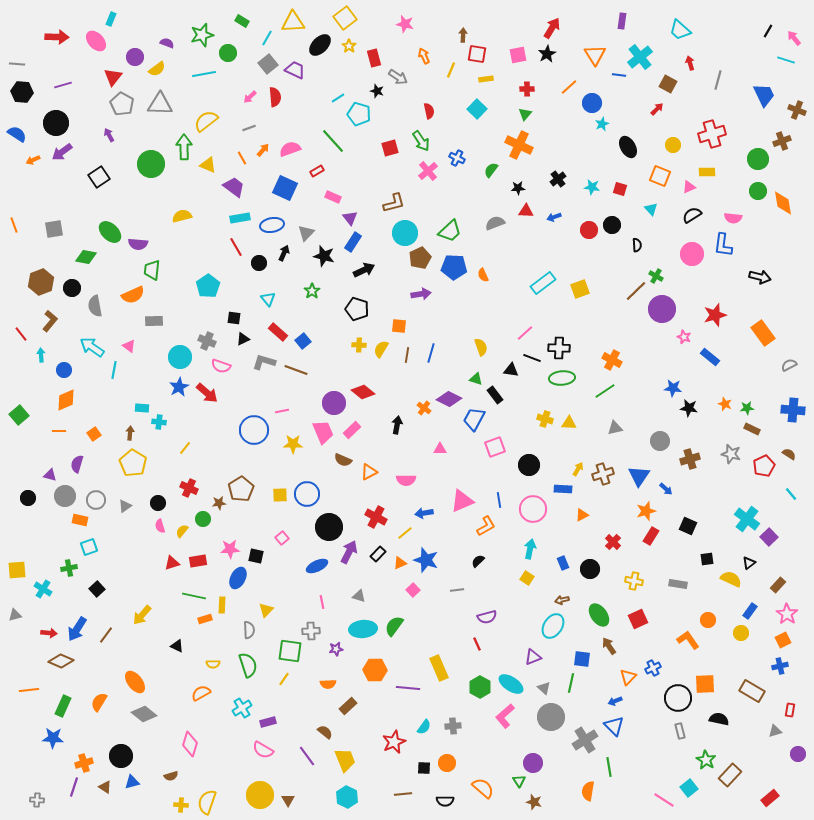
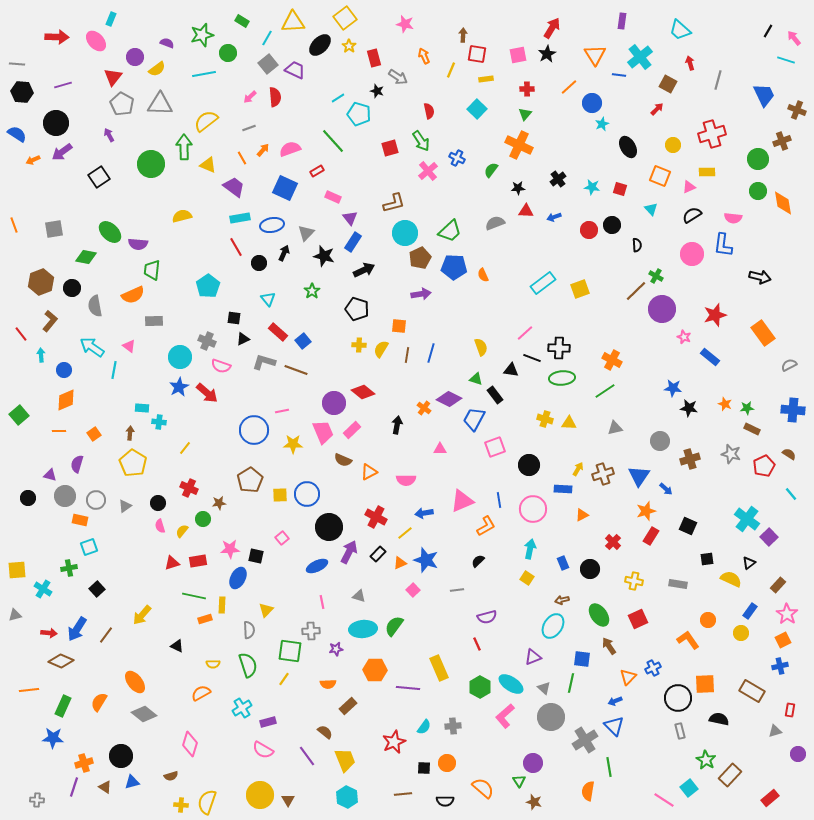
brown pentagon at (241, 489): moved 9 px right, 9 px up
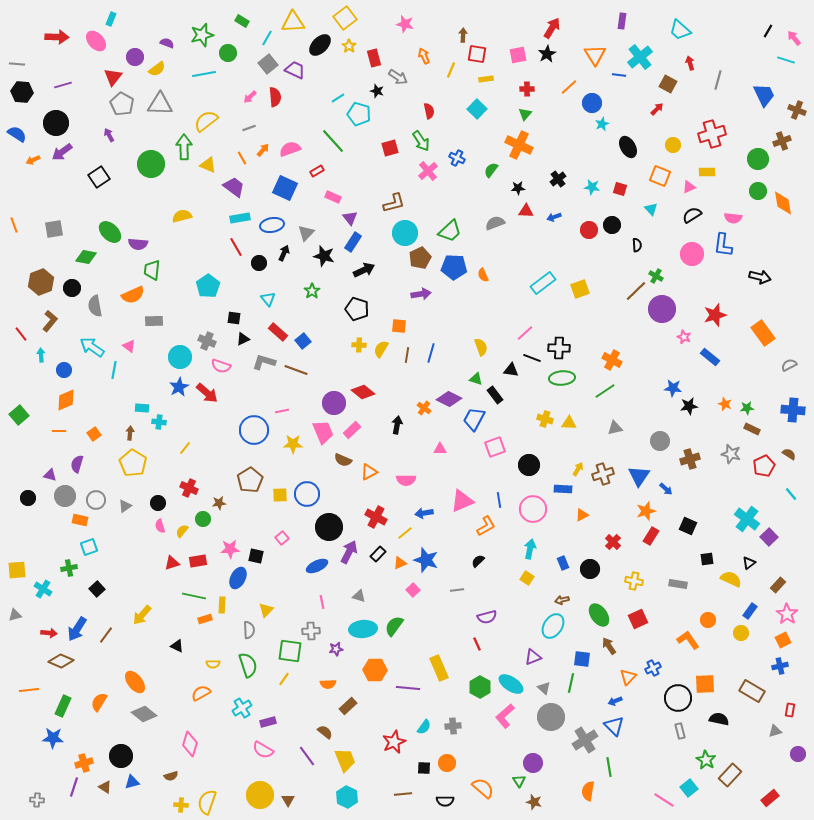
black star at (689, 408): moved 2 px up; rotated 18 degrees counterclockwise
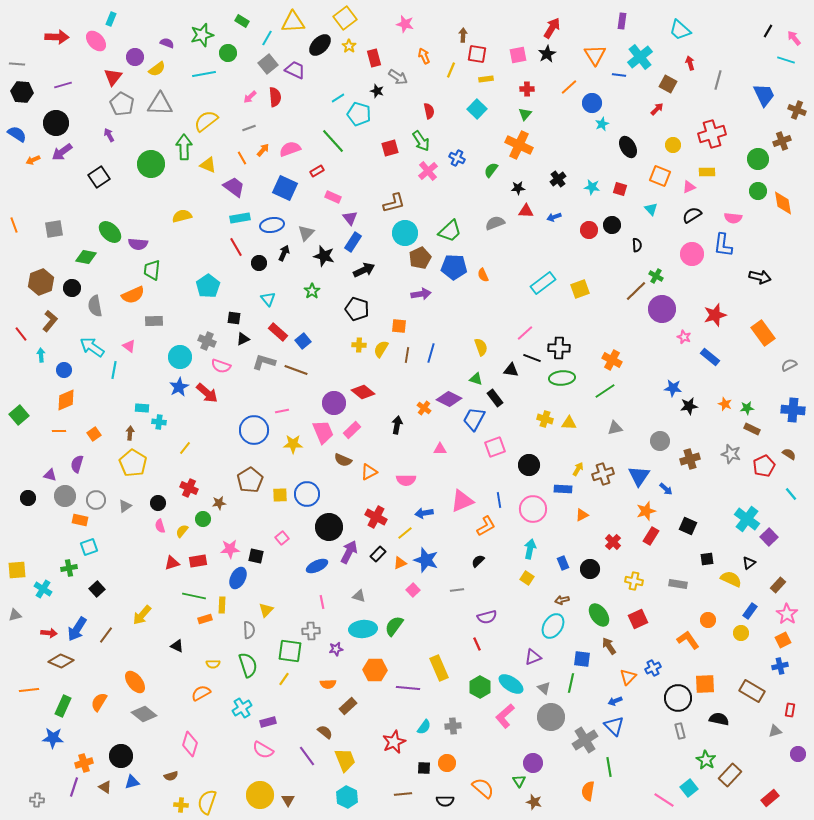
black rectangle at (495, 395): moved 3 px down
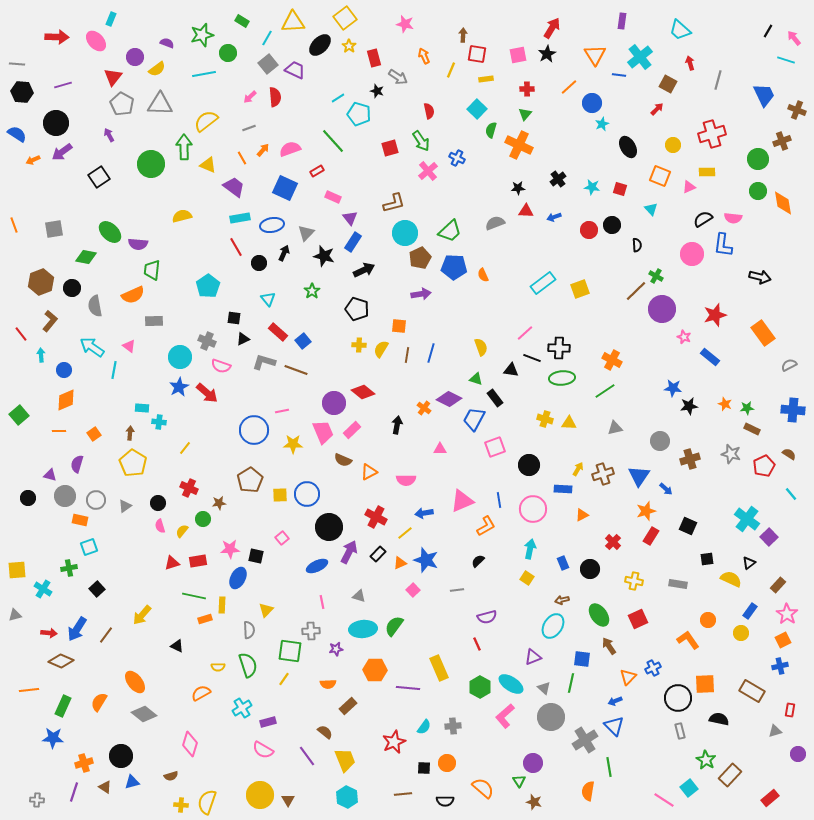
green semicircle at (491, 170): moved 40 px up; rotated 21 degrees counterclockwise
black semicircle at (692, 215): moved 11 px right, 4 px down
yellow semicircle at (213, 664): moved 5 px right, 3 px down
purple line at (74, 787): moved 5 px down
